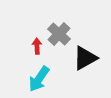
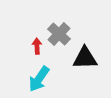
black triangle: rotated 28 degrees clockwise
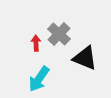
red arrow: moved 1 px left, 3 px up
black triangle: rotated 24 degrees clockwise
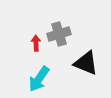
gray cross: rotated 30 degrees clockwise
black triangle: moved 1 px right, 5 px down
